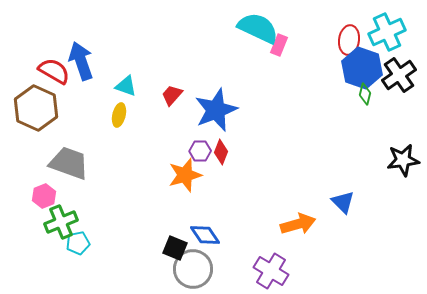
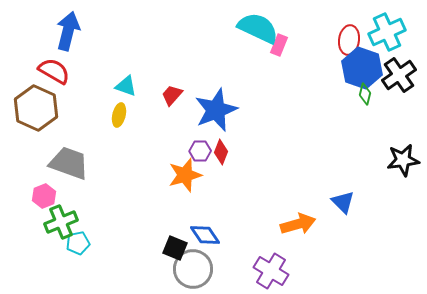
blue arrow: moved 13 px left, 30 px up; rotated 33 degrees clockwise
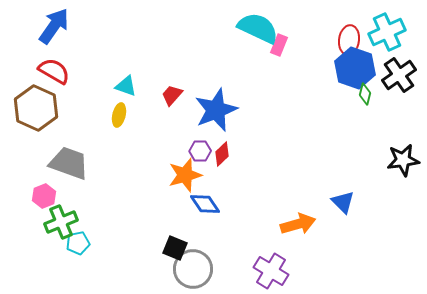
blue arrow: moved 14 px left, 5 px up; rotated 21 degrees clockwise
blue hexagon: moved 7 px left
red diamond: moved 1 px right, 2 px down; rotated 25 degrees clockwise
blue diamond: moved 31 px up
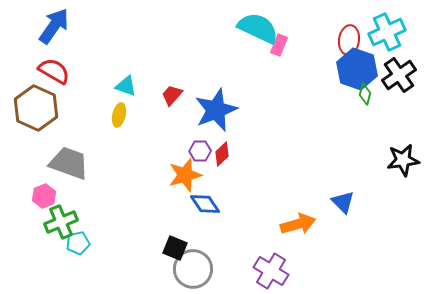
blue hexagon: moved 2 px right, 1 px down
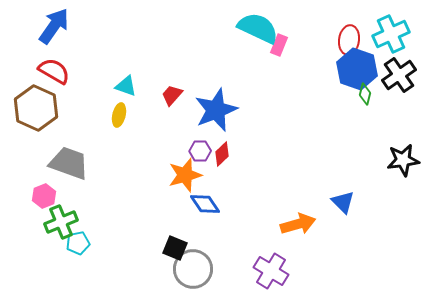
cyan cross: moved 4 px right, 2 px down
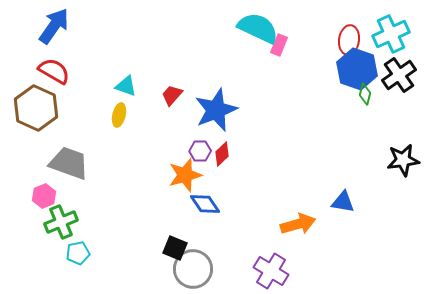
blue triangle: rotated 35 degrees counterclockwise
cyan pentagon: moved 10 px down
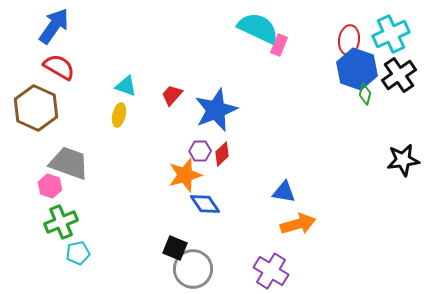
red semicircle: moved 5 px right, 4 px up
pink hexagon: moved 6 px right, 10 px up; rotated 20 degrees counterclockwise
blue triangle: moved 59 px left, 10 px up
